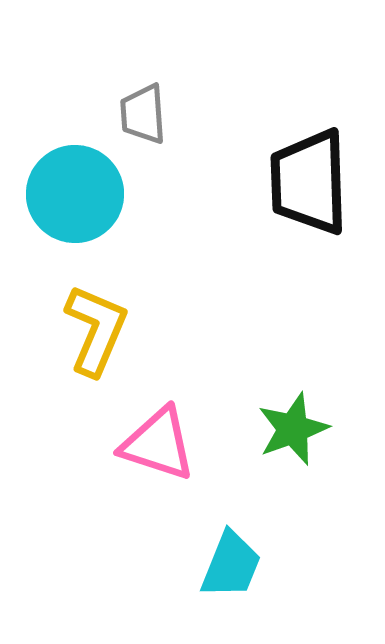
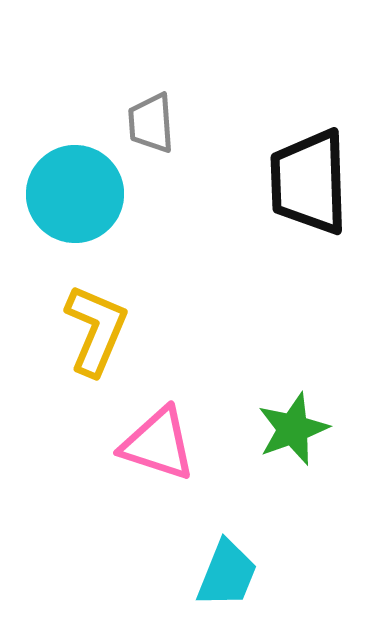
gray trapezoid: moved 8 px right, 9 px down
cyan trapezoid: moved 4 px left, 9 px down
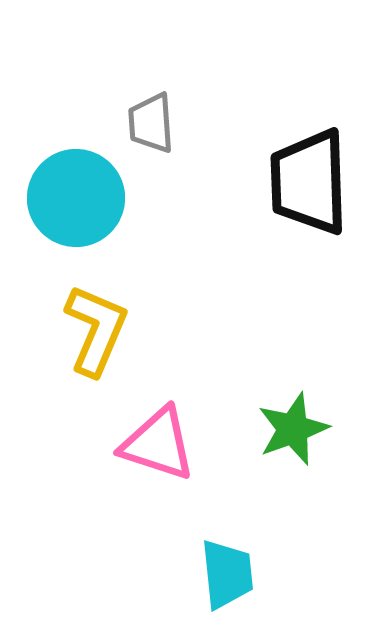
cyan circle: moved 1 px right, 4 px down
cyan trapezoid: rotated 28 degrees counterclockwise
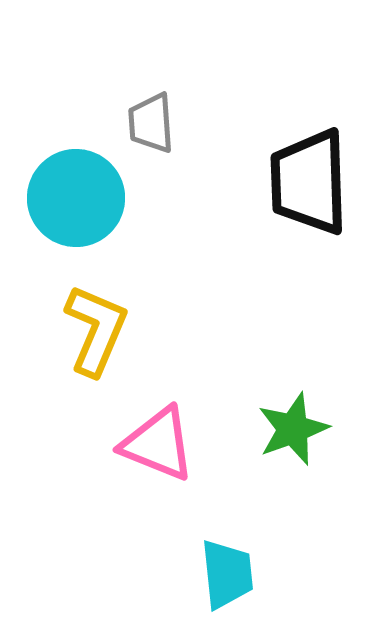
pink triangle: rotated 4 degrees clockwise
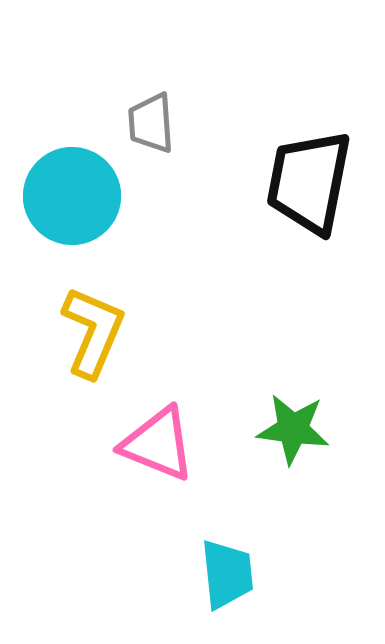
black trapezoid: rotated 13 degrees clockwise
cyan circle: moved 4 px left, 2 px up
yellow L-shape: moved 3 px left, 2 px down
green star: rotated 28 degrees clockwise
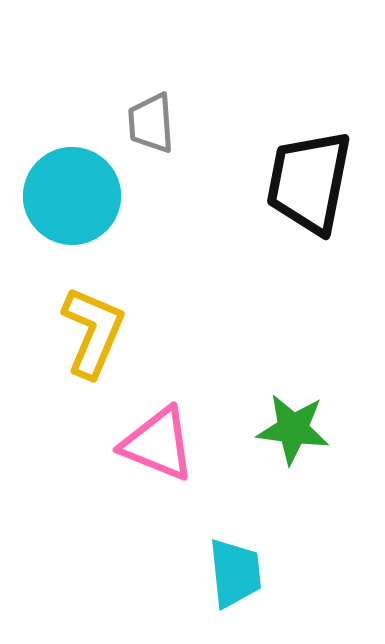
cyan trapezoid: moved 8 px right, 1 px up
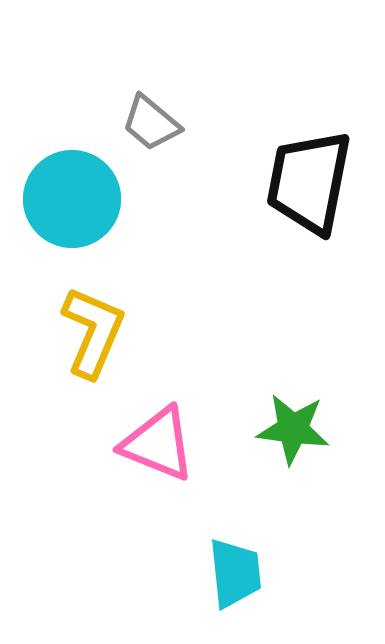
gray trapezoid: rotated 46 degrees counterclockwise
cyan circle: moved 3 px down
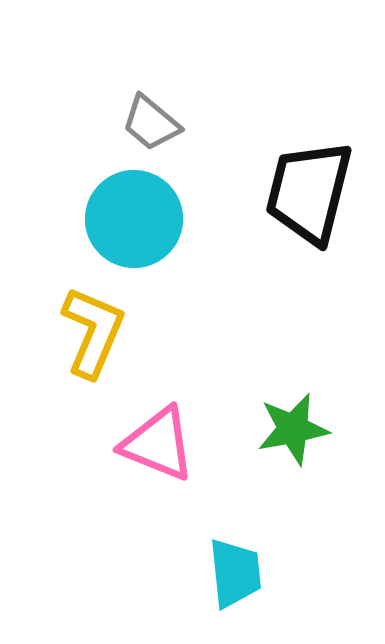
black trapezoid: moved 10 px down; rotated 3 degrees clockwise
cyan circle: moved 62 px right, 20 px down
green star: rotated 18 degrees counterclockwise
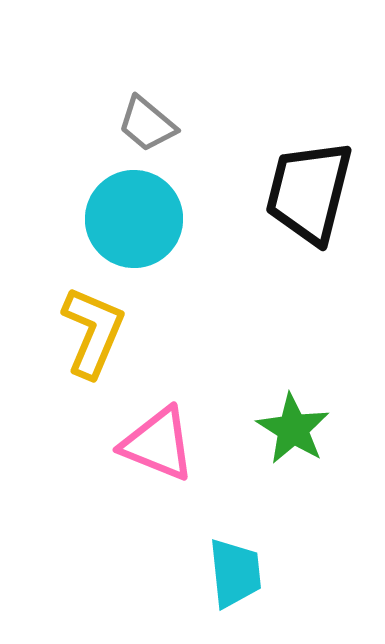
gray trapezoid: moved 4 px left, 1 px down
green star: rotated 30 degrees counterclockwise
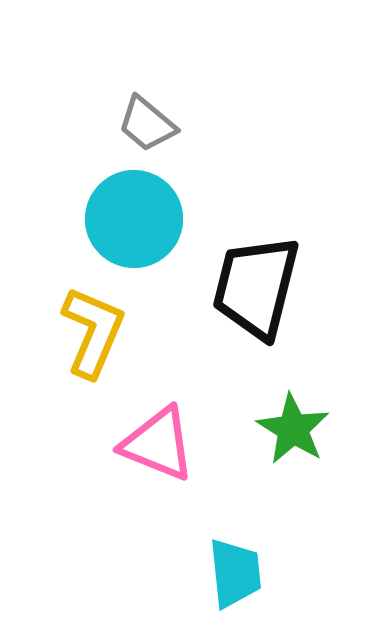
black trapezoid: moved 53 px left, 95 px down
